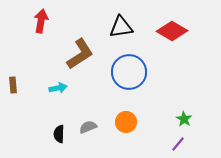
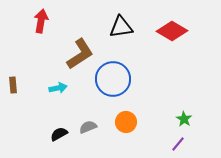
blue circle: moved 16 px left, 7 px down
black semicircle: rotated 60 degrees clockwise
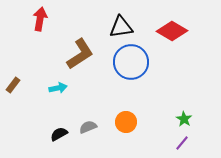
red arrow: moved 1 px left, 2 px up
blue circle: moved 18 px right, 17 px up
brown rectangle: rotated 42 degrees clockwise
purple line: moved 4 px right, 1 px up
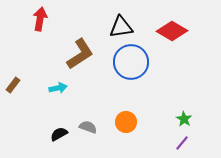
gray semicircle: rotated 42 degrees clockwise
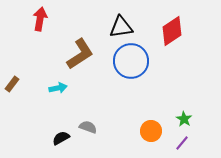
red diamond: rotated 64 degrees counterclockwise
blue circle: moved 1 px up
brown rectangle: moved 1 px left, 1 px up
orange circle: moved 25 px right, 9 px down
black semicircle: moved 2 px right, 4 px down
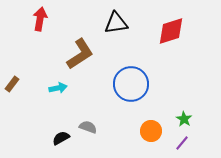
black triangle: moved 5 px left, 4 px up
red diamond: moved 1 px left; rotated 16 degrees clockwise
blue circle: moved 23 px down
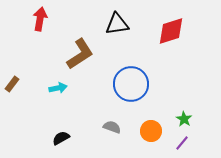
black triangle: moved 1 px right, 1 px down
gray semicircle: moved 24 px right
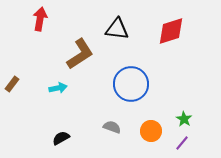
black triangle: moved 5 px down; rotated 15 degrees clockwise
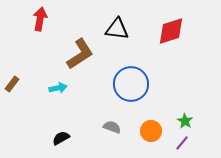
green star: moved 1 px right, 2 px down
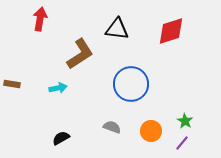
brown rectangle: rotated 63 degrees clockwise
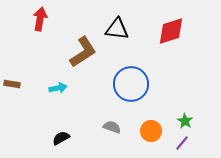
brown L-shape: moved 3 px right, 2 px up
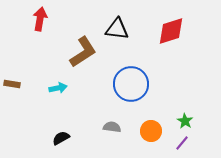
gray semicircle: rotated 12 degrees counterclockwise
